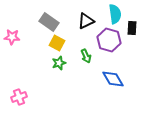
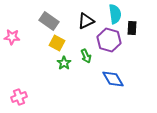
gray rectangle: moved 1 px up
green star: moved 5 px right; rotated 16 degrees counterclockwise
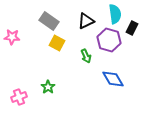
black rectangle: rotated 24 degrees clockwise
green star: moved 16 px left, 24 px down
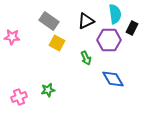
purple hexagon: rotated 15 degrees counterclockwise
green arrow: moved 2 px down
green star: moved 3 px down; rotated 24 degrees clockwise
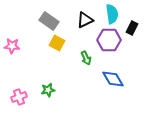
cyan semicircle: moved 3 px left
black triangle: moved 1 px left, 1 px up
pink star: moved 9 px down
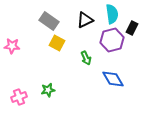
purple hexagon: moved 3 px right; rotated 15 degrees counterclockwise
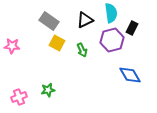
cyan semicircle: moved 1 px left, 1 px up
green arrow: moved 4 px left, 8 px up
blue diamond: moved 17 px right, 4 px up
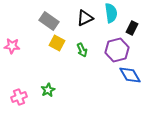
black triangle: moved 2 px up
purple hexagon: moved 5 px right, 10 px down
green star: rotated 16 degrees counterclockwise
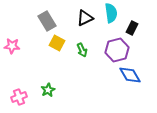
gray rectangle: moved 2 px left; rotated 24 degrees clockwise
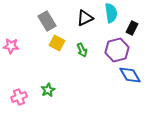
pink star: moved 1 px left
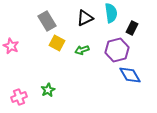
pink star: rotated 21 degrees clockwise
green arrow: rotated 96 degrees clockwise
